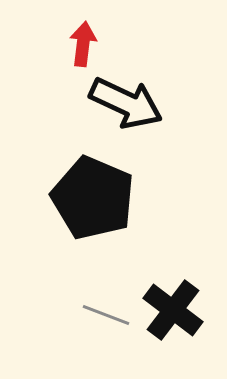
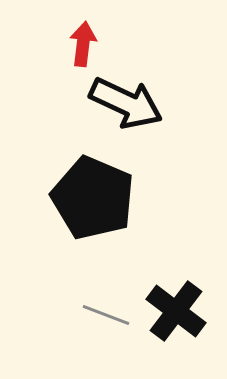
black cross: moved 3 px right, 1 px down
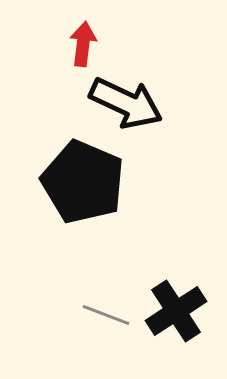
black pentagon: moved 10 px left, 16 px up
black cross: rotated 20 degrees clockwise
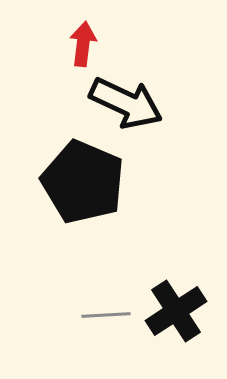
gray line: rotated 24 degrees counterclockwise
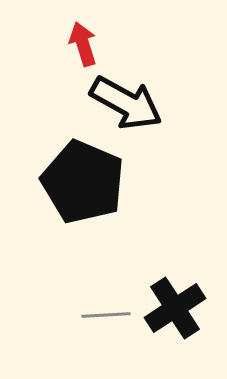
red arrow: rotated 24 degrees counterclockwise
black arrow: rotated 4 degrees clockwise
black cross: moved 1 px left, 3 px up
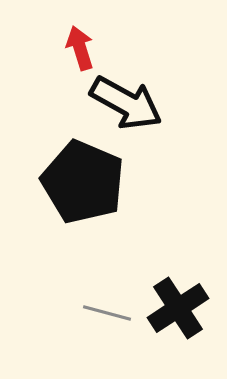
red arrow: moved 3 px left, 4 px down
black cross: moved 3 px right
gray line: moved 1 px right, 2 px up; rotated 18 degrees clockwise
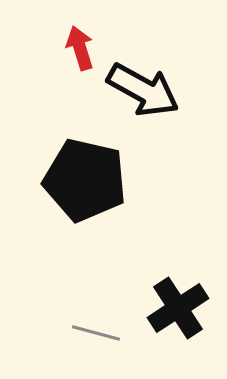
black arrow: moved 17 px right, 13 px up
black pentagon: moved 2 px right, 2 px up; rotated 10 degrees counterclockwise
gray line: moved 11 px left, 20 px down
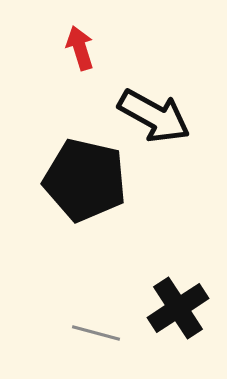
black arrow: moved 11 px right, 26 px down
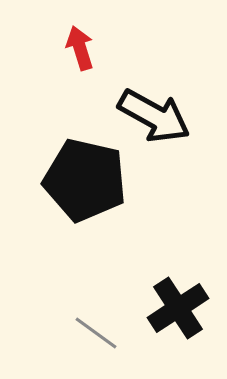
gray line: rotated 21 degrees clockwise
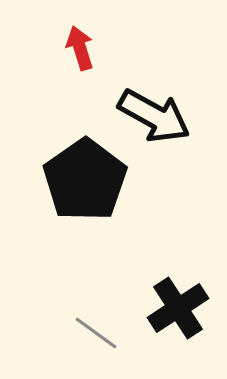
black pentagon: rotated 24 degrees clockwise
